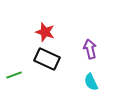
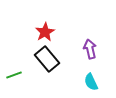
red star: rotated 24 degrees clockwise
black rectangle: rotated 25 degrees clockwise
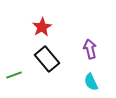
red star: moved 3 px left, 5 px up
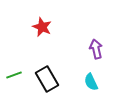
red star: rotated 18 degrees counterclockwise
purple arrow: moved 6 px right
black rectangle: moved 20 px down; rotated 10 degrees clockwise
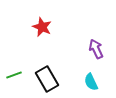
purple arrow: rotated 12 degrees counterclockwise
